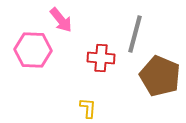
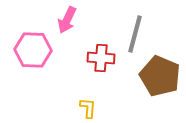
pink arrow: moved 6 px right; rotated 64 degrees clockwise
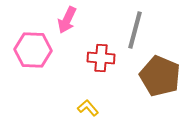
gray line: moved 4 px up
yellow L-shape: rotated 45 degrees counterclockwise
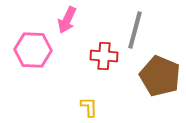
red cross: moved 3 px right, 2 px up
yellow L-shape: moved 1 px right, 1 px up; rotated 40 degrees clockwise
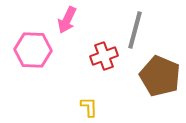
red cross: rotated 24 degrees counterclockwise
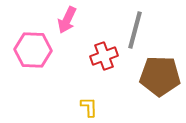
brown pentagon: rotated 21 degrees counterclockwise
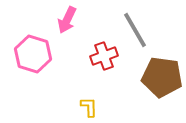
gray line: rotated 45 degrees counterclockwise
pink hexagon: moved 4 px down; rotated 15 degrees clockwise
brown pentagon: moved 2 px right, 1 px down; rotated 6 degrees clockwise
